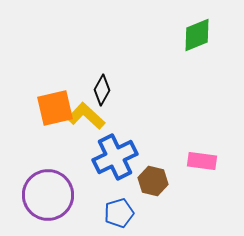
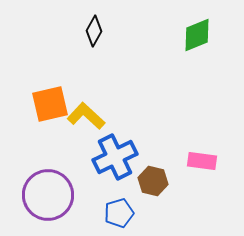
black diamond: moved 8 px left, 59 px up
orange square: moved 5 px left, 4 px up
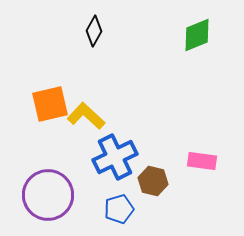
blue pentagon: moved 4 px up
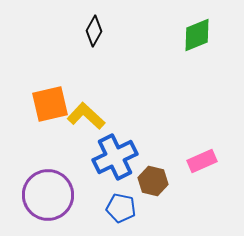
pink rectangle: rotated 32 degrees counterclockwise
blue pentagon: moved 2 px right, 1 px up; rotated 28 degrees clockwise
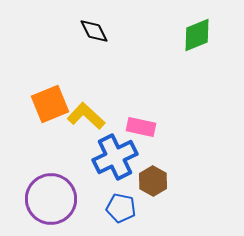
black diamond: rotated 56 degrees counterclockwise
orange square: rotated 9 degrees counterclockwise
pink rectangle: moved 61 px left, 34 px up; rotated 36 degrees clockwise
brown hexagon: rotated 16 degrees clockwise
purple circle: moved 3 px right, 4 px down
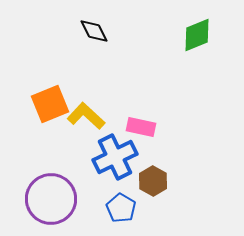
blue pentagon: rotated 20 degrees clockwise
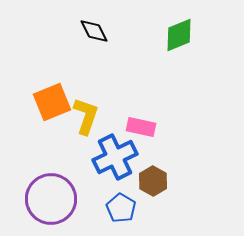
green diamond: moved 18 px left
orange square: moved 2 px right, 2 px up
yellow L-shape: rotated 66 degrees clockwise
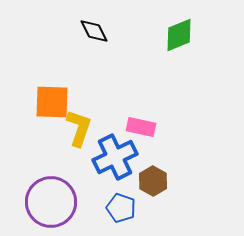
orange square: rotated 24 degrees clockwise
yellow L-shape: moved 7 px left, 12 px down
purple circle: moved 3 px down
blue pentagon: rotated 12 degrees counterclockwise
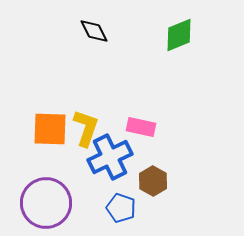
orange square: moved 2 px left, 27 px down
yellow L-shape: moved 7 px right
blue cross: moved 5 px left
purple circle: moved 5 px left, 1 px down
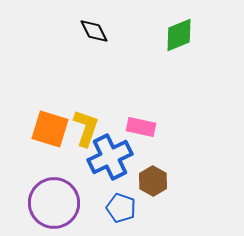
orange square: rotated 15 degrees clockwise
purple circle: moved 8 px right
